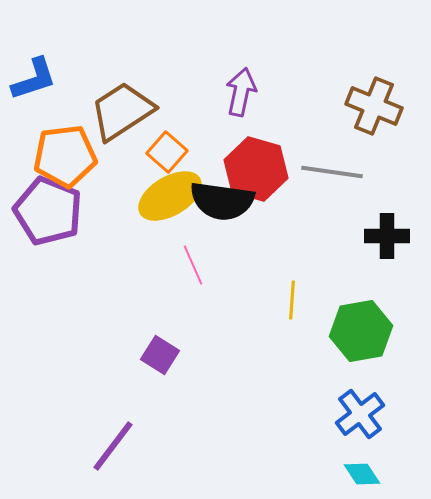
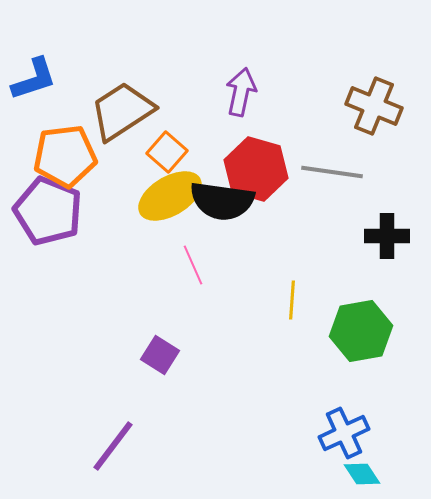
blue cross: moved 16 px left, 19 px down; rotated 12 degrees clockwise
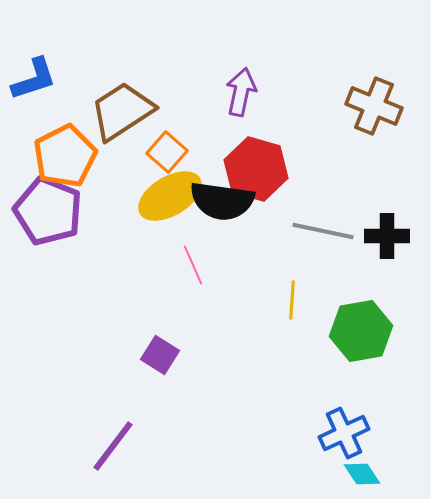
orange pentagon: rotated 20 degrees counterclockwise
gray line: moved 9 px left, 59 px down; rotated 4 degrees clockwise
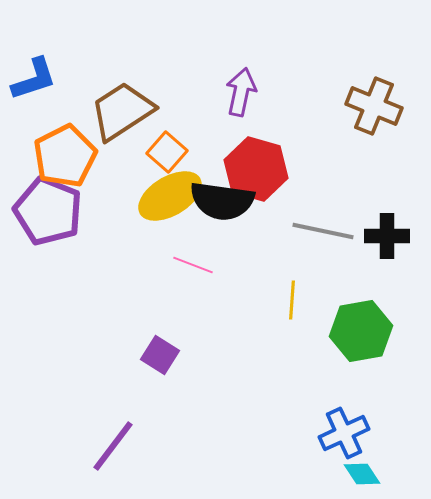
pink line: rotated 45 degrees counterclockwise
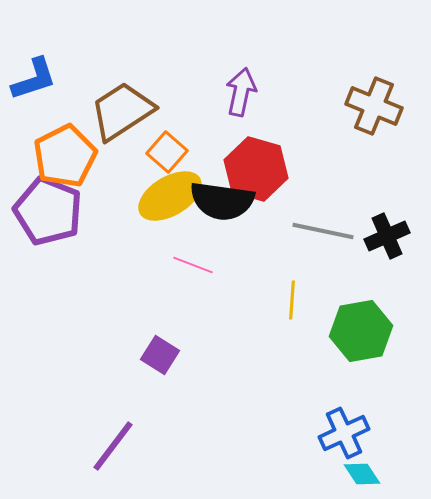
black cross: rotated 24 degrees counterclockwise
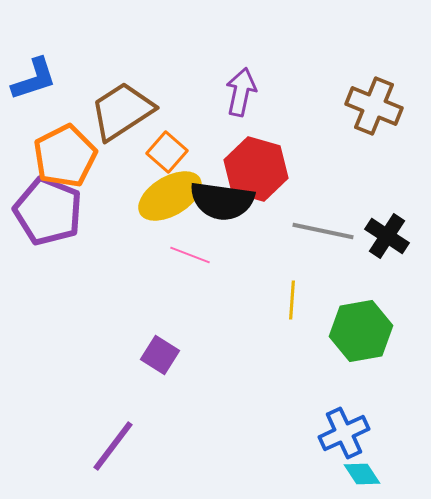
black cross: rotated 33 degrees counterclockwise
pink line: moved 3 px left, 10 px up
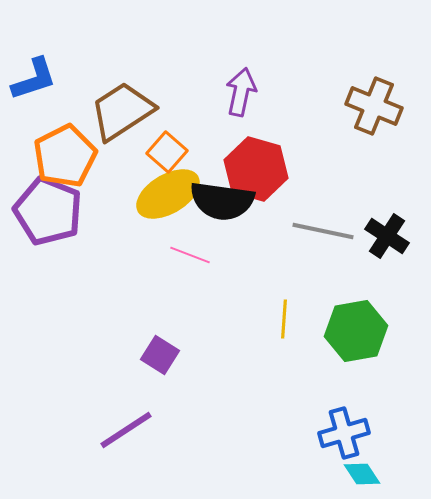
yellow ellipse: moved 2 px left, 2 px up
yellow line: moved 8 px left, 19 px down
green hexagon: moved 5 px left
blue cross: rotated 9 degrees clockwise
purple line: moved 13 px right, 16 px up; rotated 20 degrees clockwise
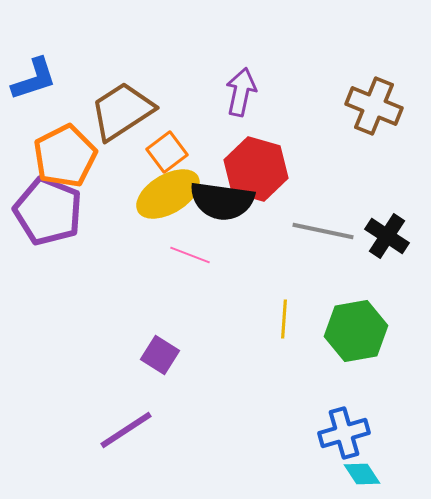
orange square: rotated 12 degrees clockwise
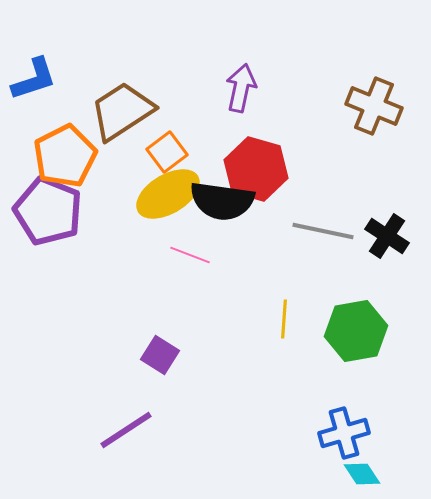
purple arrow: moved 4 px up
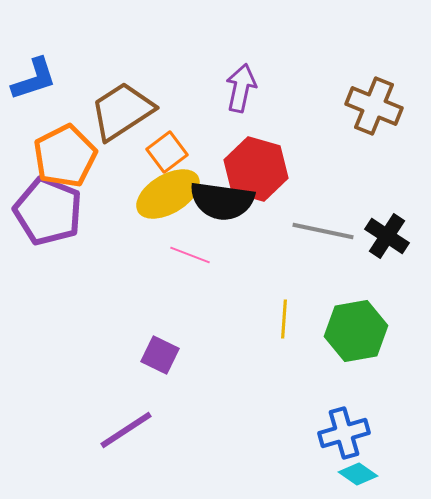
purple square: rotated 6 degrees counterclockwise
cyan diamond: moved 4 px left; rotated 21 degrees counterclockwise
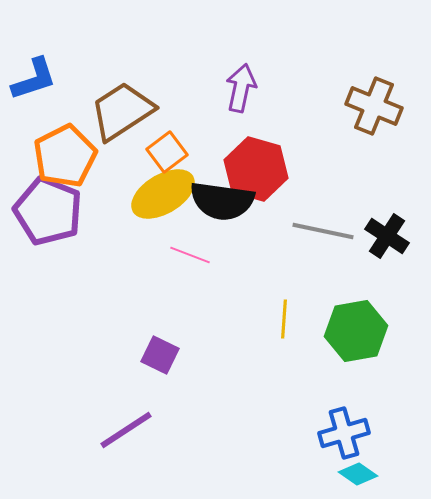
yellow ellipse: moved 5 px left
